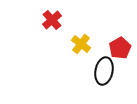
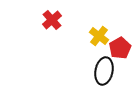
yellow cross: moved 18 px right, 8 px up
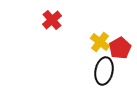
yellow cross: moved 1 px right, 6 px down
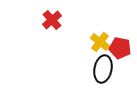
red pentagon: rotated 30 degrees counterclockwise
black ellipse: moved 1 px left, 2 px up
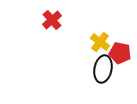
red pentagon: moved 5 px down
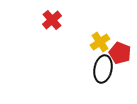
yellow cross: rotated 18 degrees clockwise
red pentagon: rotated 10 degrees clockwise
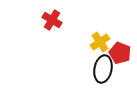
red cross: rotated 18 degrees counterclockwise
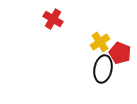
red cross: moved 1 px right, 1 px up
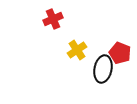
red cross: rotated 36 degrees clockwise
yellow cross: moved 23 px left, 8 px down
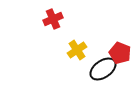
black ellipse: rotated 44 degrees clockwise
